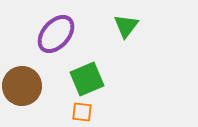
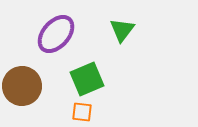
green triangle: moved 4 px left, 4 px down
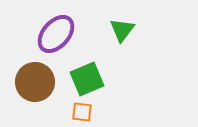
brown circle: moved 13 px right, 4 px up
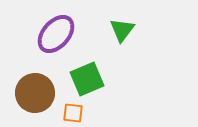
brown circle: moved 11 px down
orange square: moved 9 px left, 1 px down
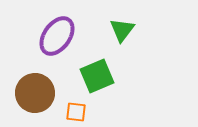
purple ellipse: moved 1 px right, 2 px down; rotated 6 degrees counterclockwise
green square: moved 10 px right, 3 px up
orange square: moved 3 px right, 1 px up
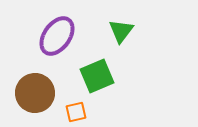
green triangle: moved 1 px left, 1 px down
orange square: rotated 20 degrees counterclockwise
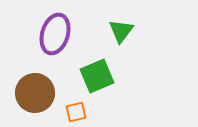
purple ellipse: moved 2 px left, 2 px up; rotated 18 degrees counterclockwise
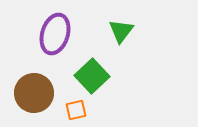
green square: moved 5 px left; rotated 20 degrees counterclockwise
brown circle: moved 1 px left
orange square: moved 2 px up
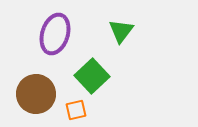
brown circle: moved 2 px right, 1 px down
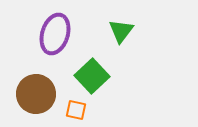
orange square: rotated 25 degrees clockwise
